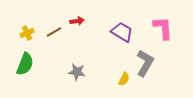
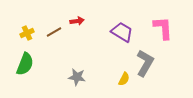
gray star: moved 5 px down
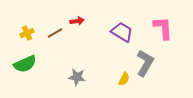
brown line: moved 1 px right, 1 px down
green semicircle: rotated 45 degrees clockwise
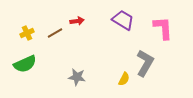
purple trapezoid: moved 1 px right, 12 px up
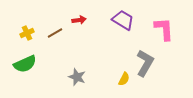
red arrow: moved 2 px right, 1 px up
pink L-shape: moved 1 px right, 1 px down
gray star: rotated 12 degrees clockwise
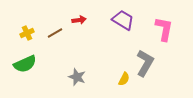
pink L-shape: rotated 15 degrees clockwise
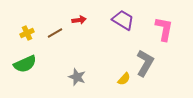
yellow semicircle: rotated 16 degrees clockwise
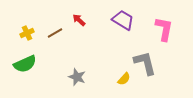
red arrow: rotated 128 degrees counterclockwise
gray L-shape: rotated 44 degrees counterclockwise
